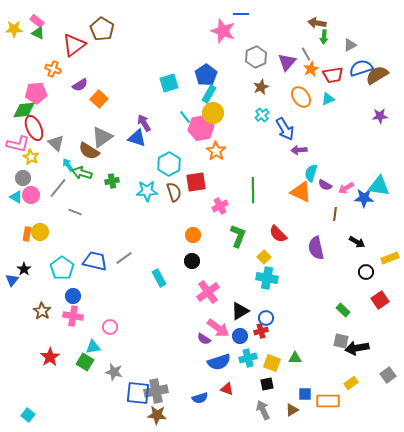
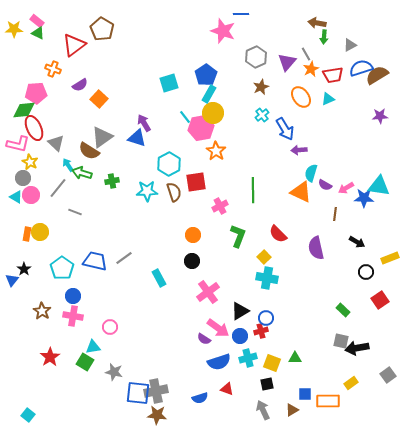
yellow star at (31, 157): moved 1 px left, 5 px down
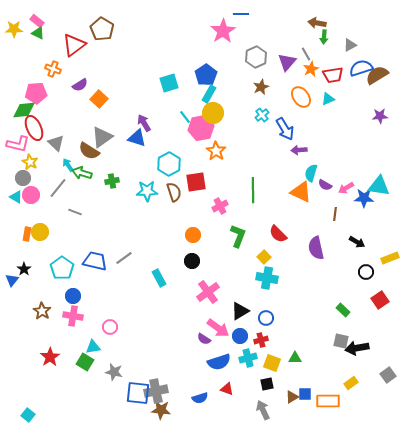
pink star at (223, 31): rotated 20 degrees clockwise
red cross at (261, 331): moved 9 px down
brown triangle at (292, 410): moved 13 px up
brown star at (157, 415): moved 4 px right, 5 px up
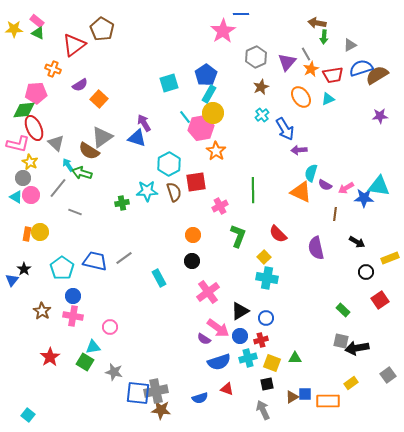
green cross at (112, 181): moved 10 px right, 22 px down
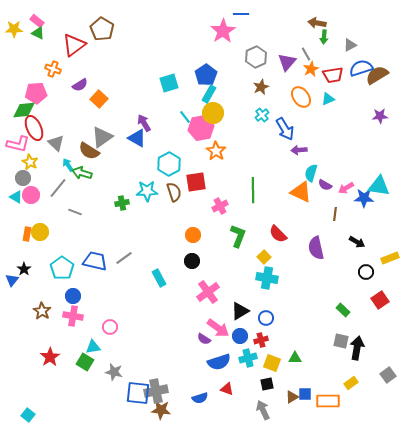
blue triangle at (137, 138): rotated 12 degrees clockwise
black arrow at (357, 348): rotated 110 degrees clockwise
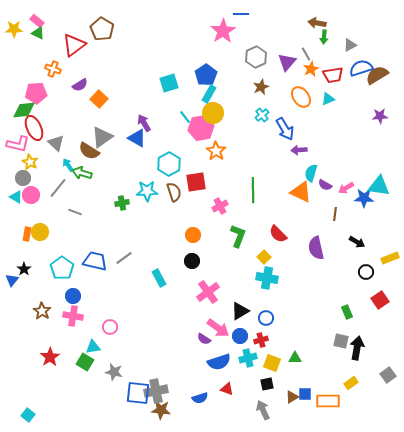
green rectangle at (343, 310): moved 4 px right, 2 px down; rotated 24 degrees clockwise
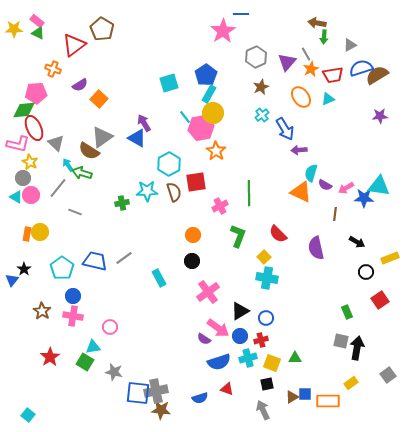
green line at (253, 190): moved 4 px left, 3 px down
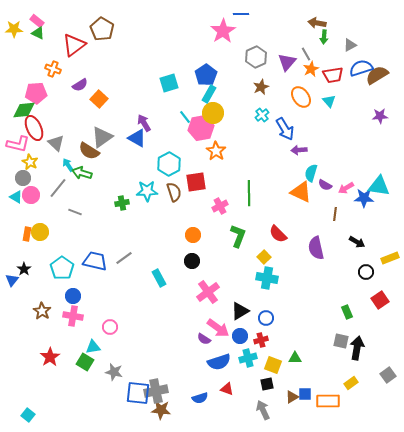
cyan triangle at (328, 99): moved 1 px right, 2 px down; rotated 48 degrees counterclockwise
yellow square at (272, 363): moved 1 px right, 2 px down
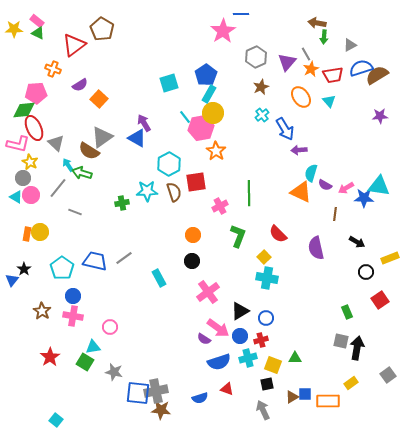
cyan square at (28, 415): moved 28 px right, 5 px down
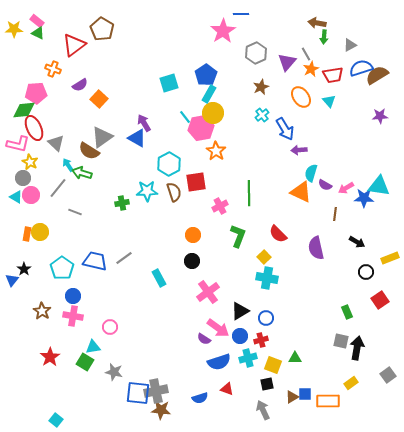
gray hexagon at (256, 57): moved 4 px up
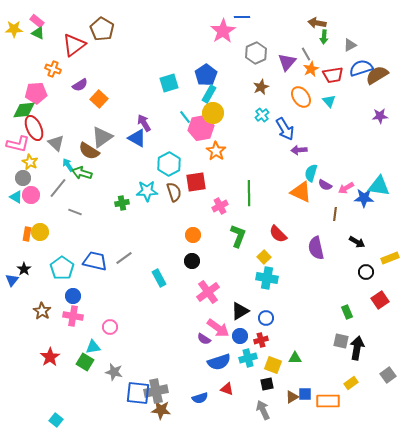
blue line at (241, 14): moved 1 px right, 3 px down
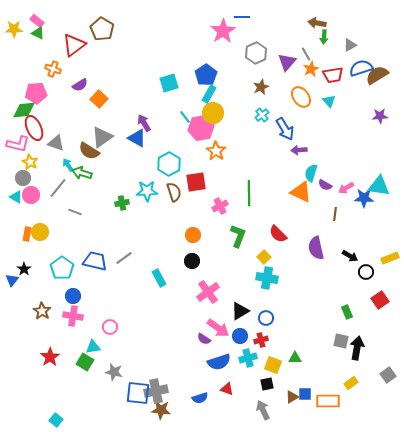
gray triangle at (56, 143): rotated 24 degrees counterclockwise
black arrow at (357, 242): moved 7 px left, 14 px down
